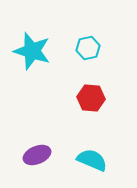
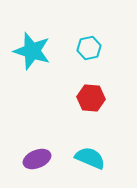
cyan hexagon: moved 1 px right
purple ellipse: moved 4 px down
cyan semicircle: moved 2 px left, 2 px up
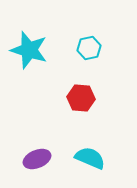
cyan star: moved 3 px left, 1 px up
red hexagon: moved 10 px left
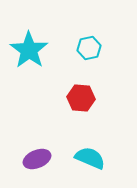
cyan star: rotated 18 degrees clockwise
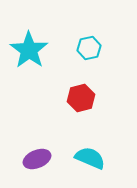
red hexagon: rotated 20 degrees counterclockwise
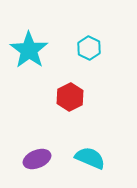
cyan hexagon: rotated 20 degrees counterclockwise
red hexagon: moved 11 px left, 1 px up; rotated 12 degrees counterclockwise
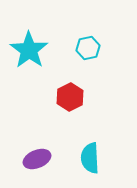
cyan hexagon: moved 1 px left; rotated 20 degrees clockwise
cyan semicircle: rotated 116 degrees counterclockwise
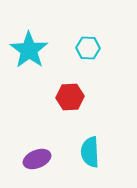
cyan hexagon: rotated 15 degrees clockwise
red hexagon: rotated 24 degrees clockwise
cyan semicircle: moved 6 px up
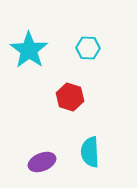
red hexagon: rotated 20 degrees clockwise
purple ellipse: moved 5 px right, 3 px down
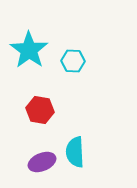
cyan hexagon: moved 15 px left, 13 px down
red hexagon: moved 30 px left, 13 px down; rotated 8 degrees counterclockwise
cyan semicircle: moved 15 px left
